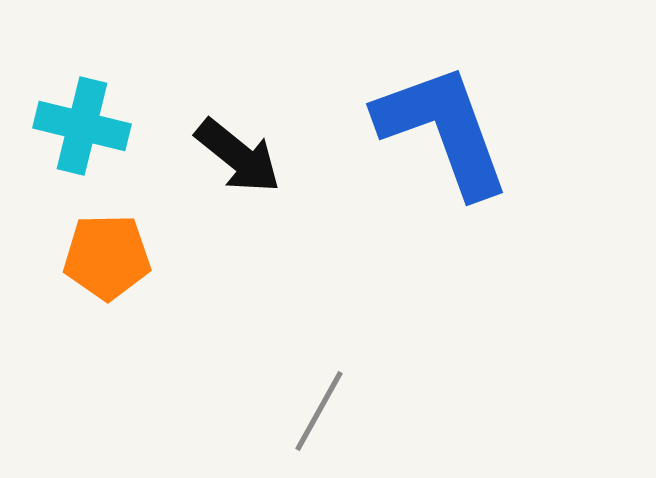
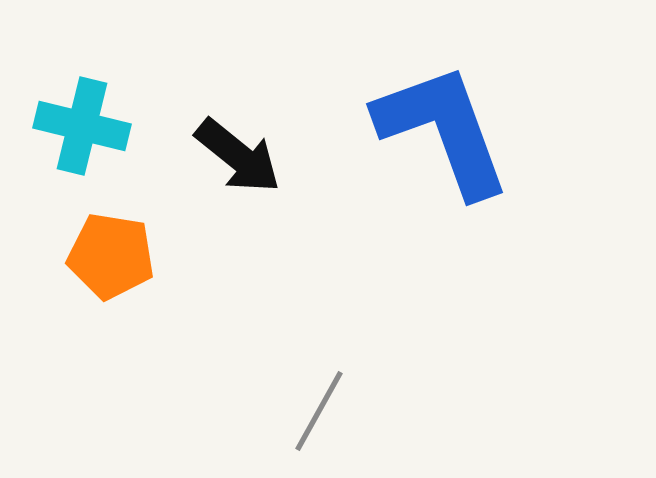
orange pentagon: moved 4 px right, 1 px up; rotated 10 degrees clockwise
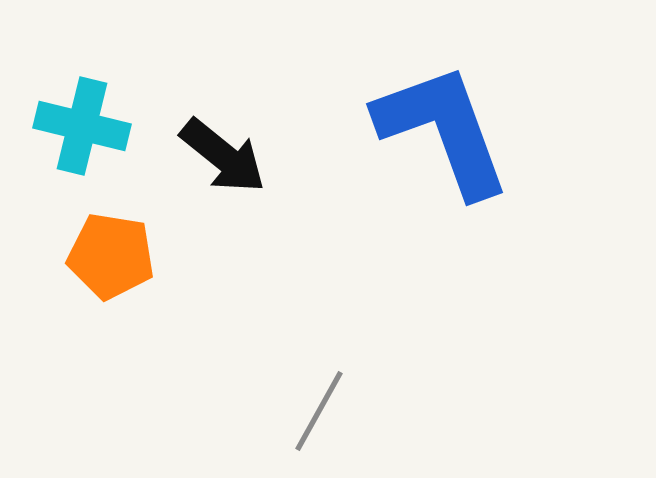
black arrow: moved 15 px left
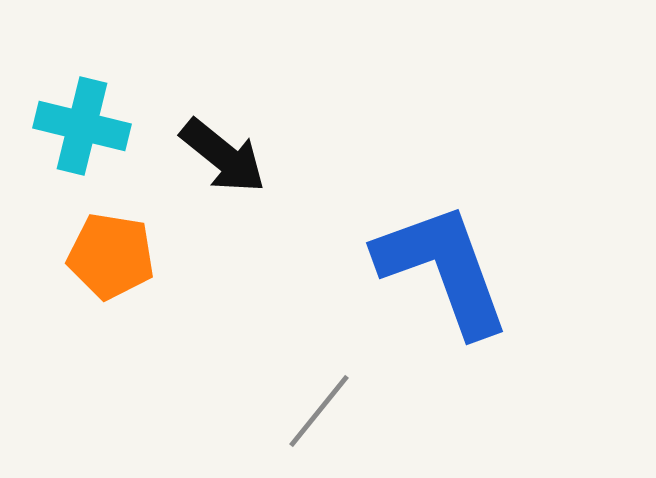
blue L-shape: moved 139 px down
gray line: rotated 10 degrees clockwise
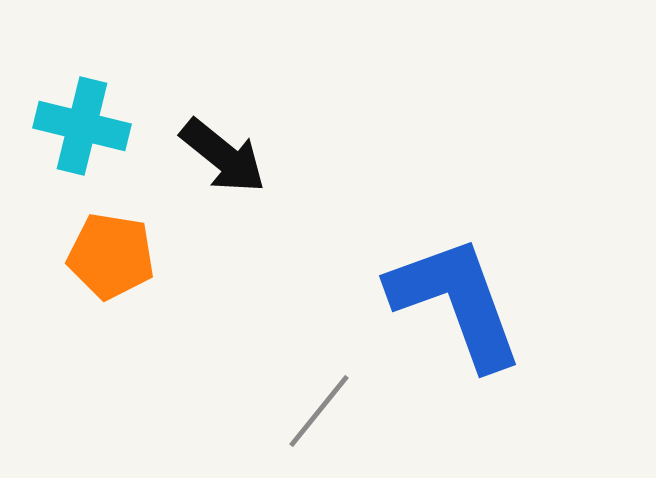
blue L-shape: moved 13 px right, 33 px down
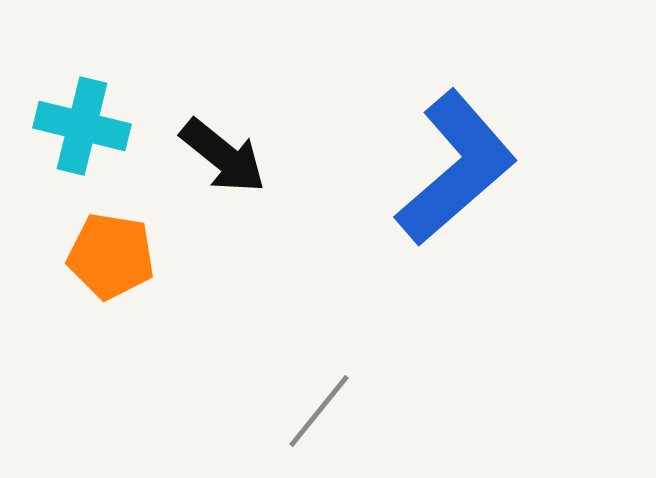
blue L-shape: moved 134 px up; rotated 69 degrees clockwise
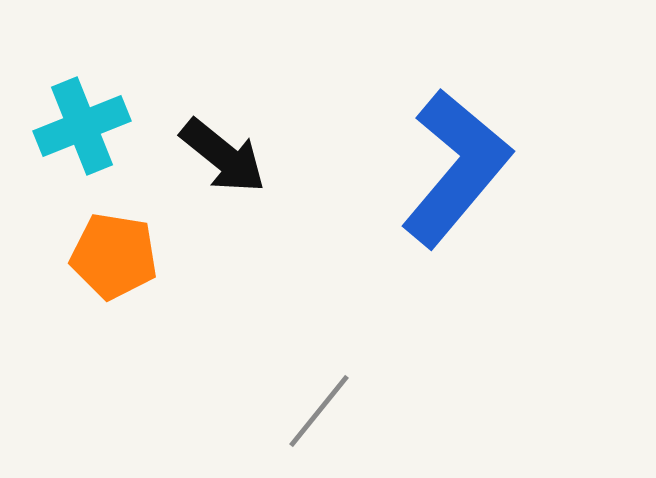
cyan cross: rotated 36 degrees counterclockwise
blue L-shape: rotated 9 degrees counterclockwise
orange pentagon: moved 3 px right
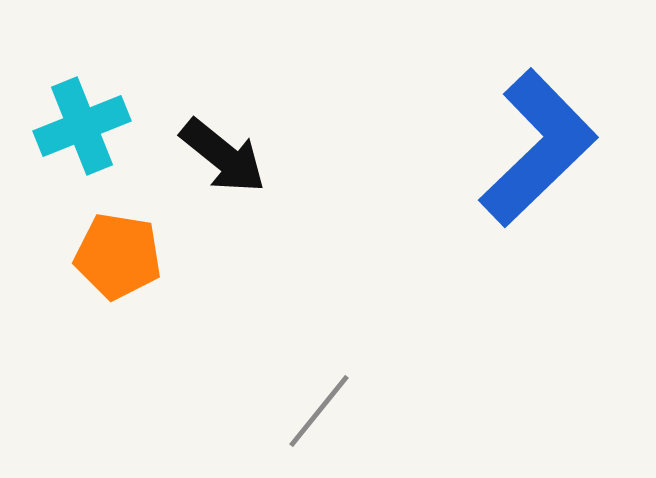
blue L-shape: moved 82 px right, 20 px up; rotated 6 degrees clockwise
orange pentagon: moved 4 px right
